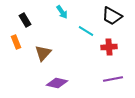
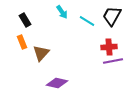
black trapezoid: rotated 90 degrees clockwise
cyan line: moved 1 px right, 10 px up
orange rectangle: moved 6 px right
brown triangle: moved 2 px left
purple line: moved 18 px up
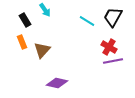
cyan arrow: moved 17 px left, 2 px up
black trapezoid: moved 1 px right, 1 px down
red cross: rotated 35 degrees clockwise
brown triangle: moved 1 px right, 3 px up
